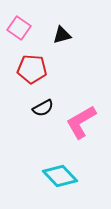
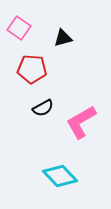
black triangle: moved 1 px right, 3 px down
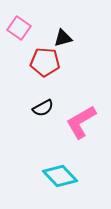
red pentagon: moved 13 px right, 7 px up
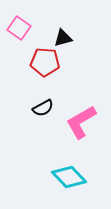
cyan diamond: moved 9 px right, 1 px down
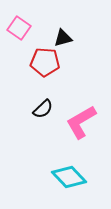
black semicircle: moved 1 px down; rotated 15 degrees counterclockwise
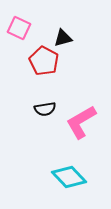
pink square: rotated 10 degrees counterclockwise
red pentagon: moved 1 px left, 1 px up; rotated 24 degrees clockwise
black semicircle: moved 2 px right; rotated 35 degrees clockwise
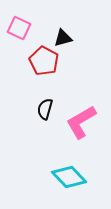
black semicircle: rotated 115 degrees clockwise
